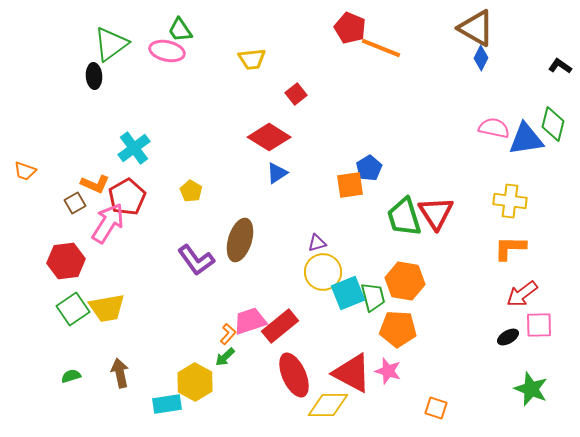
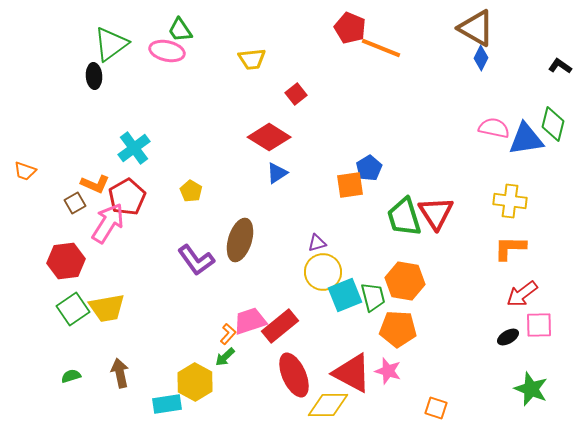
cyan square at (348, 293): moved 3 px left, 2 px down
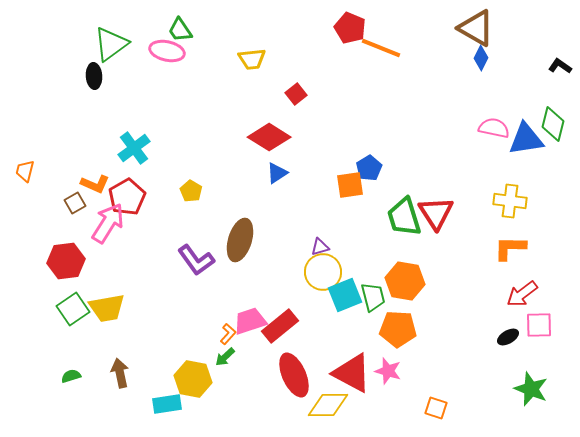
orange trapezoid at (25, 171): rotated 85 degrees clockwise
purple triangle at (317, 243): moved 3 px right, 4 px down
yellow hexagon at (195, 382): moved 2 px left, 3 px up; rotated 18 degrees counterclockwise
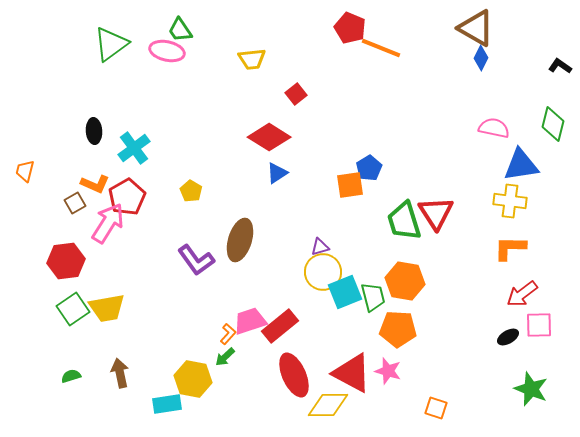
black ellipse at (94, 76): moved 55 px down
blue triangle at (526, 139): moved 5 px left, 26 px down
green trapezoid at (404, 217): moved 4 px down
cyan square at (345, 295): moved 3 px up
